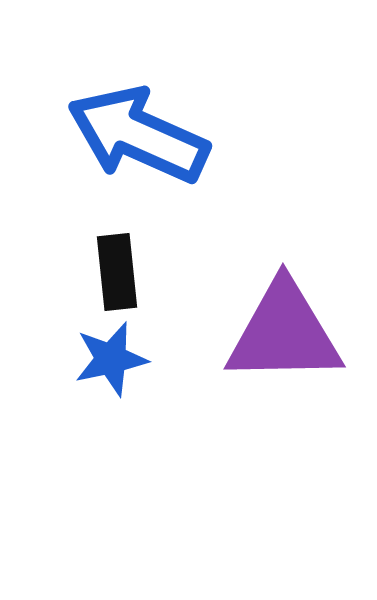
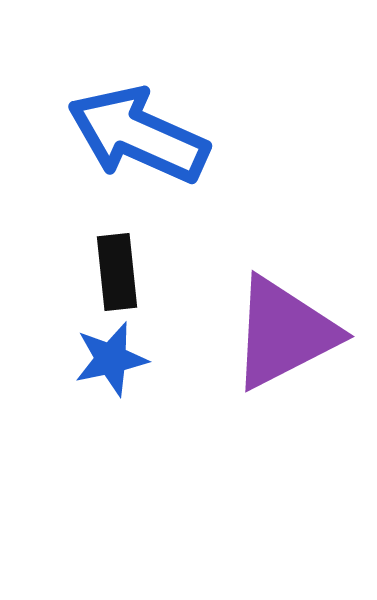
purple triangle: rotated 26 degrees counterclockwise
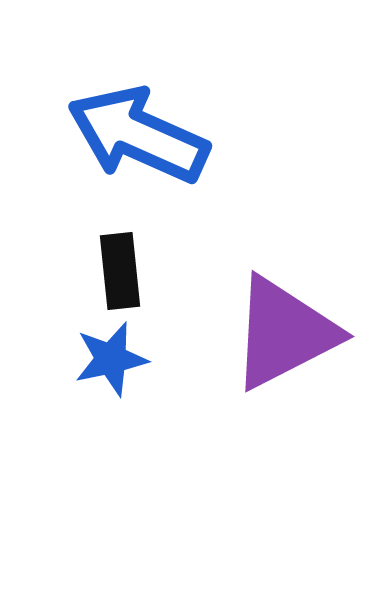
black rectangle: moved 3 px right, 1 px up
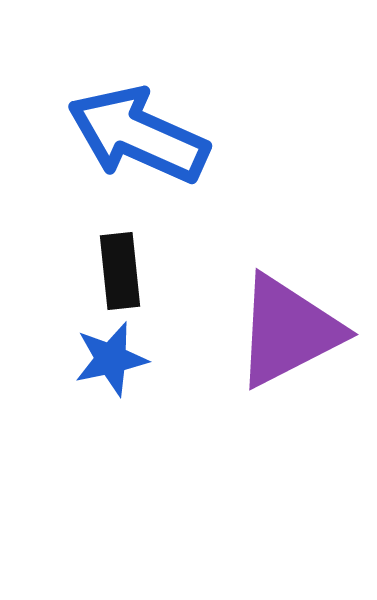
purple triangle: moved 4 px right, 2 px up
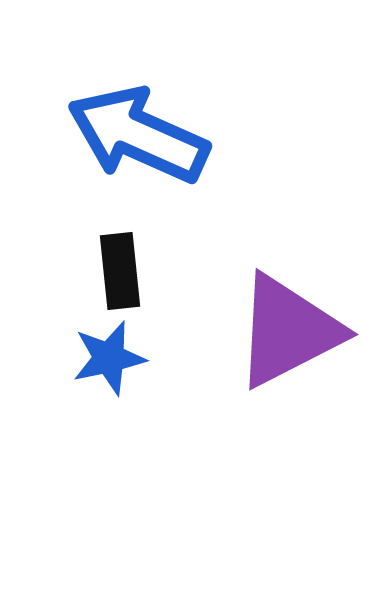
blue star: moved 2 px left, 1 px up
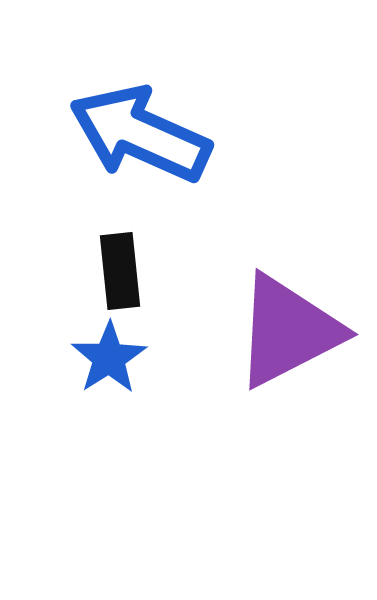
blue arrow: moved 2 px right, 1 px up
blue star: rotated 20 degrees counterclockwise
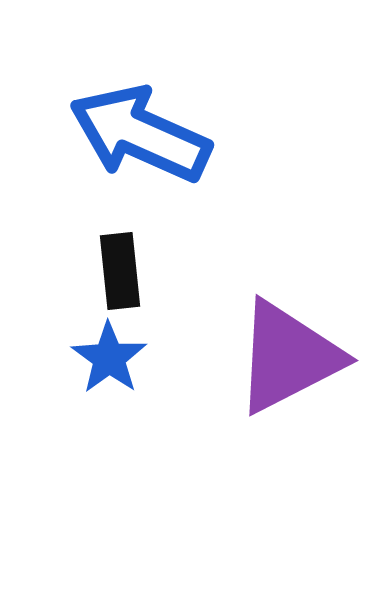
purple triangle: moved 26 px down
blue star: rotated 4 degrees counterclockwise
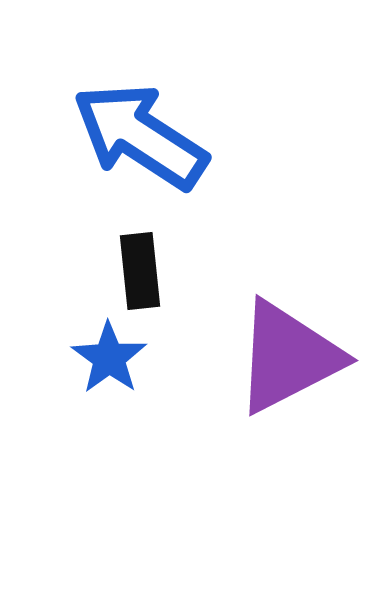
blue arrow: moved 2 px down; rotated 9 degrees clockwise
black rectangle: moved 20 px right
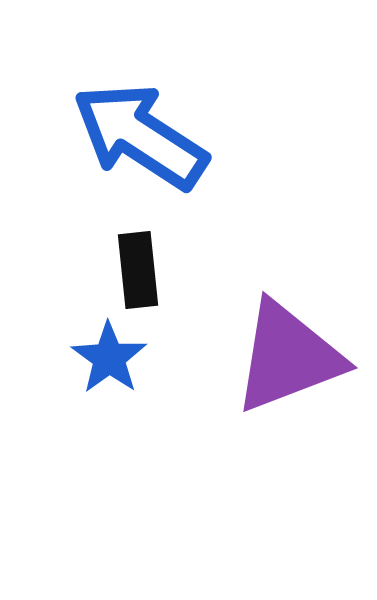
black rectangle: moved 2 px left, 1 px up
purple triangle: rotated 6 degrees clockwise
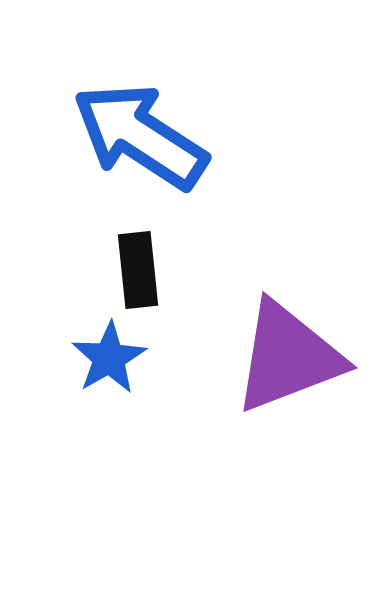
blue star: rotated 6 degrees clockwise
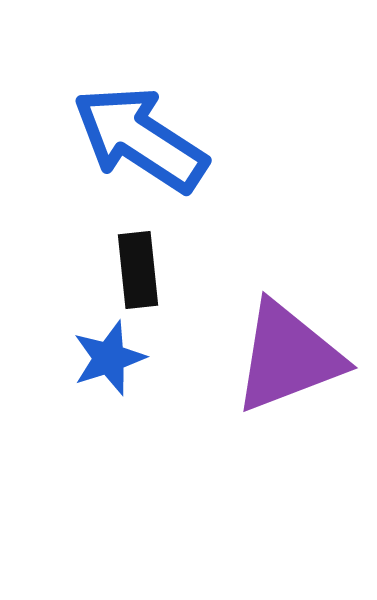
blue arrow: moved 3 px down
blue star: rotated 12 degrees clockwise
